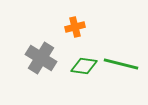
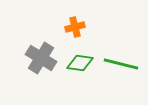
green diamond: moved 4 px left, 3 px up
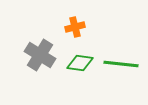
gray cross: moved 1 px left, 3 px up
green line: rotated 8 degrees counterclockwise
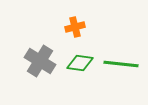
gray cross: moved 6 px down
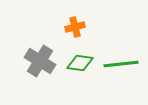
green line: rotated 12 degrees counterclockwise
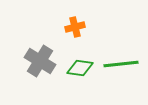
green diamond: moved 5 px down
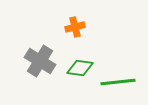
green line: moved 3 px left, 18 px down
